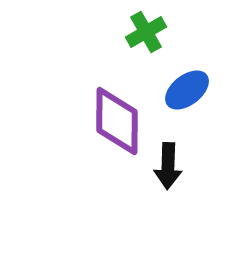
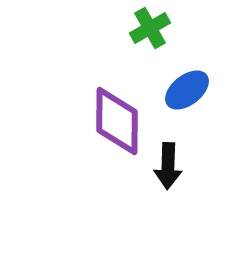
green cross: moved 4 px right, 4 px up
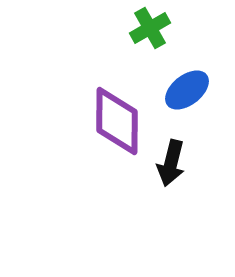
black arrow: moved 3 px right, 3 px up; rotated 12 degrees clockwise
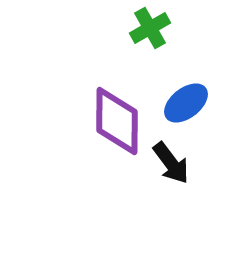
blue ellipse: moved 1 px left, 13 px down
black arrow: rotated 51 degrees counterclockwise
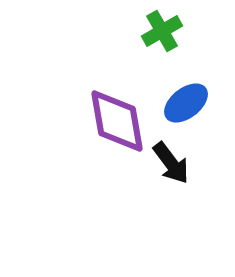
green cross: moved 12 px right, 3 px down
purple diamond: rotated 10 degrees counterclockwise
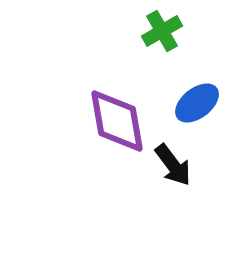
blue ellipse: moved 11 px right
black arrow: moved 2 px right, 2 px down
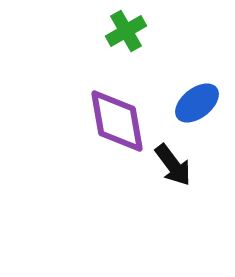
green cross: moved 36 px left
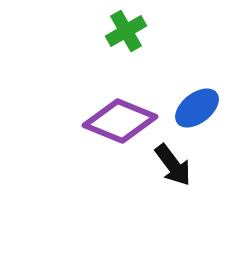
blue ellipse: moved 5 px down
purple diamond: moved 3 px right; rotated 58 degrees counterclockwise
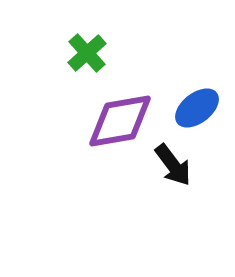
green cross: moved 39 px left, 22 px down; rotated 12 degrees counterclockwise
purple diamond: rotated 32 degrees counterclockwise
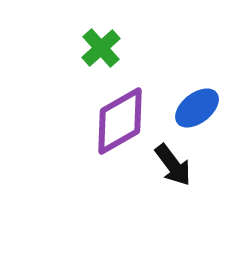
green cross: moved 14 px right, 5 px up
purple diamond: rotated 20 degrees counterclockwise
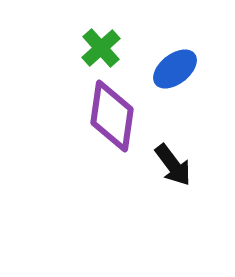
blue ellipse: moved 22 px left, 39 px up
purple diamond: moved 8 px left, 5 px up; rotated 52 degrees counterclockwise
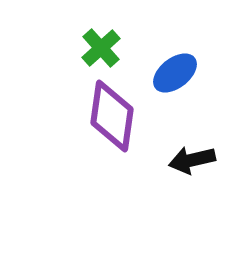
blue ellipse: moved 4 px down
black arrow: moved 19 px right, 5 px up; rotated 114 degrees clockwise
